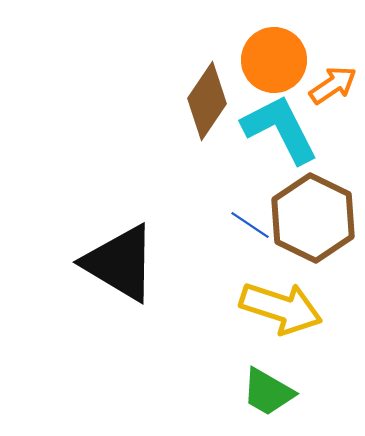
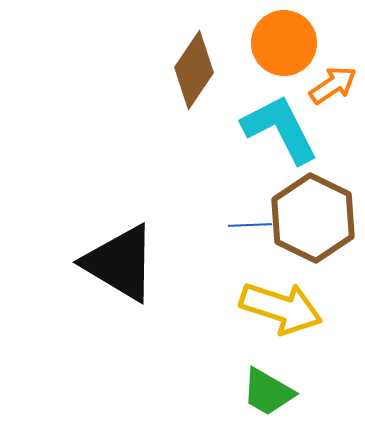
orange circle: moved 10 px right, 17 px up
brown diamond: moved 13 px left, 31 px up
blue line: rotated 36 degrees counterclockwise
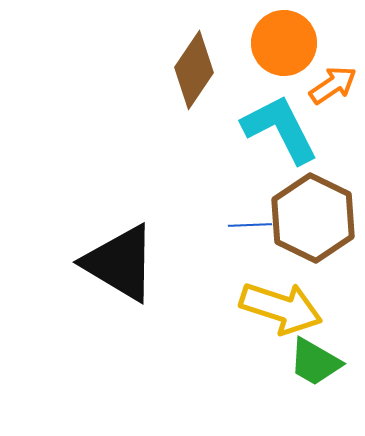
green trapezoid: moved 47 px right, 30 px up
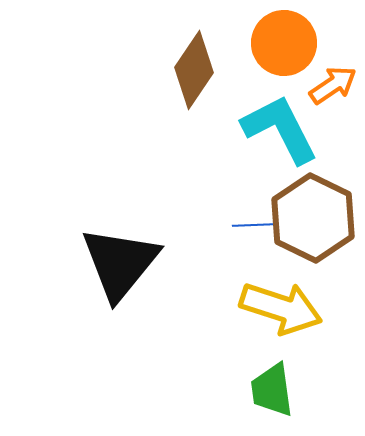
blue line: moved 4 px right
black triangle: rotated 38 degrees clockwise
green trapezoid: moved 43 px left, 28 px down; rotated 52 degrees clockwise
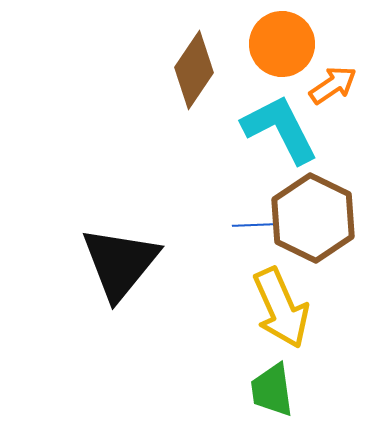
orange circle: moved 2 px left, 1 px down
yellow arrow: rotated 48 degrees clockwise
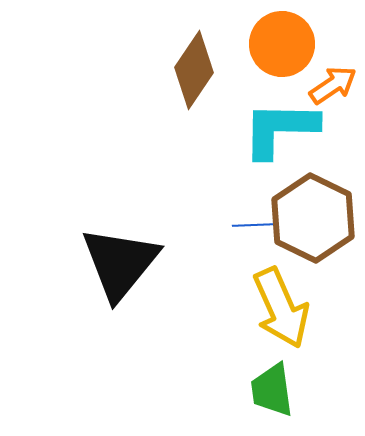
cyan L-shape: rotated 62 degrees counterclockwise
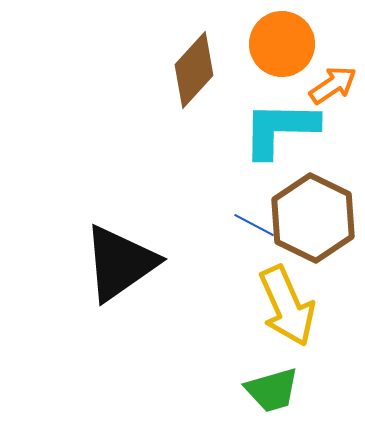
brown diamond: rotated 8 degrees clockwise
blue line: rotated 30 degrees clockwise
black triangle: rotated 16 degrees clockwise
yellow arrow: moved 6 px right, 2 px up
green trapezoid: rotated 98 degrees counterclockwise
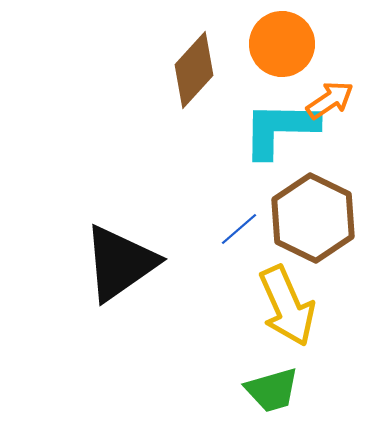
orange arrow: moved 3 px left, 15 px down
blue line: moved 15 px left, 4 px down; rotated 69 degrees counterclockwise
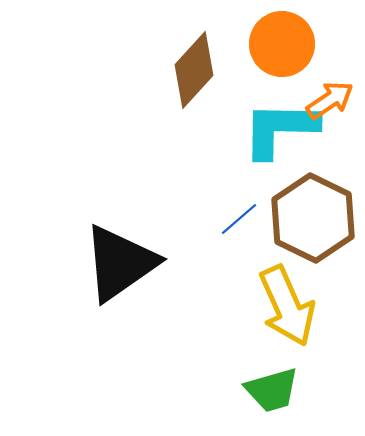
blue line: moved 10 px up
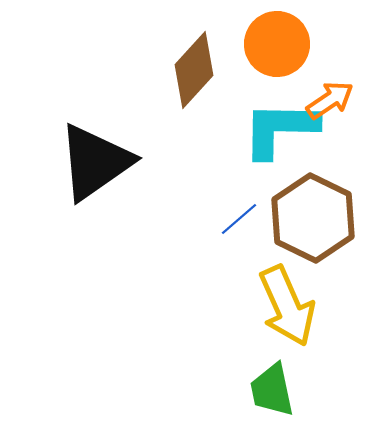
orange circle: moved 5 px left
black triangle: moved 25 px left, 101 px up
green trapezoid: rotated 94 degrees clockwise
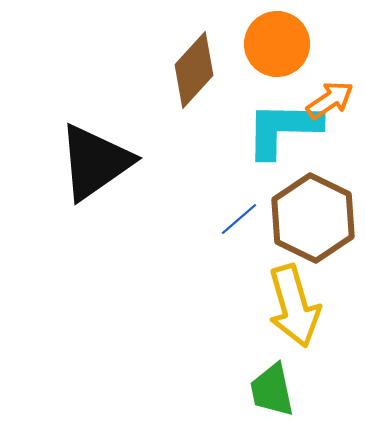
cyan L-shape: moved 3 px right
yellow arrow: moved 7 px right; rotated 8 degrees clockwise
